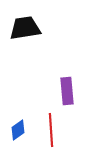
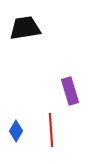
purple rectangle: moved 3 px right; rotated 12 degrees counterclockwise
blue diamond: moved 2 px left, 1 px down; rotated 25 degrees counterclockwise
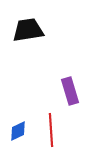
black trapezoid: moved 3 px right, 2 px down
blue diamond: moved 2 px right; rotated 35 degrees clockwise
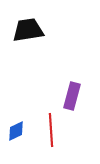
purple rectangle: moved 2 px right, 5 px down; rotated 32 degrees clockwise
blue diamond: moved 2 px left
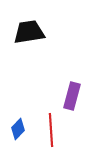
black trapezoid: moved 1 px right, 2 px down
blue diamond: moved 2 px right, 2 px up; rotated 20 degrees counterclockwise
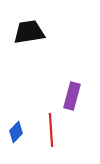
blue diamond: moved 2 px left, 3 px down
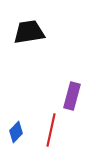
red line: rotated 16 degrees clockwise
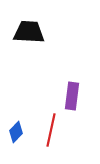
black trapezoid: rotated 12 degrees clockwise
purple rectangle: rotated 8 degrees counterclockwise
